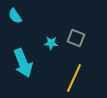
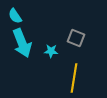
cyan star: moved 8 px down
cyan arrow: moved 1 px left, 20 px up
yellow line: rotated 16 degrees counterclockwise
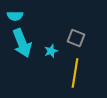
cyan semicircle: rotated 56 degrees counterclockwise
cyan star: rotated 24 degrees counterclockwise
yellow line: moved 1 px right, 5 px up
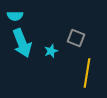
yellow line: moved 12 px right
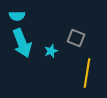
cyan semicircle: moved 2 px right
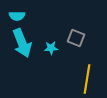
cyan star: moved 3 px up; rotated 16 degrees clockwise
yellow line: moved 6 px down
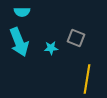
cyan semicircle: moved 5 px right, 4 px up
cyan arrow: moved 3 px left, 1 px up
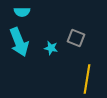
cyan star: rotated 16 degrees clockwise
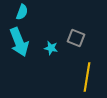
cyan semicircle: rotated 70 degrees counterclockwise
yellow line: moved 2 px up
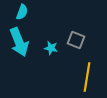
gray square: moved 2 px down
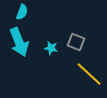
gray square: moved 2 px down
yellow line: moved 2 px right, 3 px up; rotated 56 degrees counterclockwise
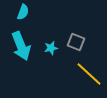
cyan semicircle: moved 1 px right
cyan arrow: moved 2 px right, 4 px down
cyan star: rotated 24 degrees counterclockwise
